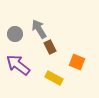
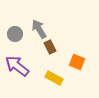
purple arrow: moved 1 px left, 1 px down
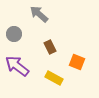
gray arrow: moved 15 px up; rotated 18 degrees counterclockwise
gray circle: moved 1 px left
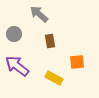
brown rectangle: moved 6 px up; rotated 16 degrees clockwise
orange square: rotated 28 degrees counterclockwise
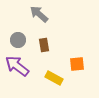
gray circle: moved 4 px right, 6 px down
brown rectangle: moved 6 px left, 4 px down
orange square: moved 2 px down
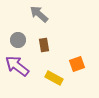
orange square: rotated 14 degrees counterclockwise
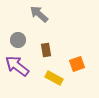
brown rectangle: moved 2 px right, 5 px down
